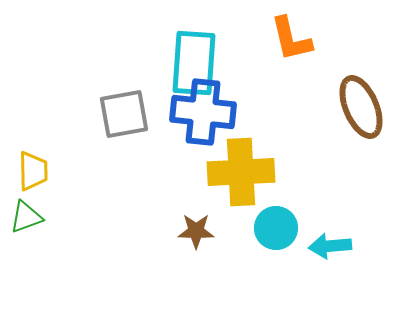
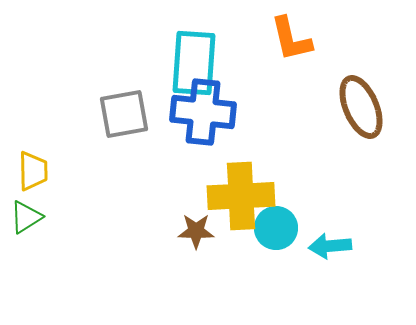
yellow cross: moved 24 px down
green triangle: rotated 12 degrees counterclockwise
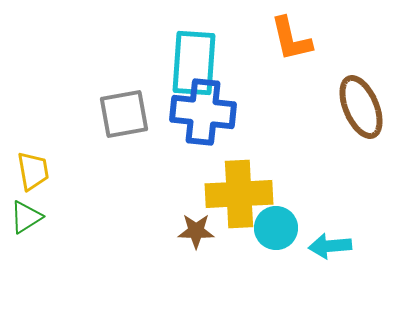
yellow trapezoid: rotated 9 degrees counterclockwise
yellow cross: moved 2 px left, 2 px up
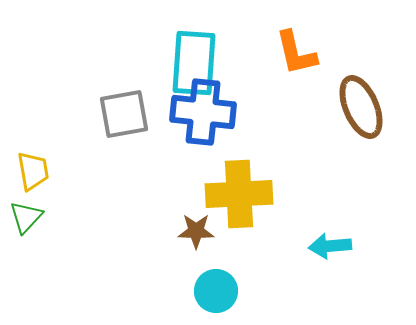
orange L-shape: moved 5 px right, 14 px down
green triangle: rotated 15 degrees counterclockwise
cyan circle: moved 60 px left, 63 px down
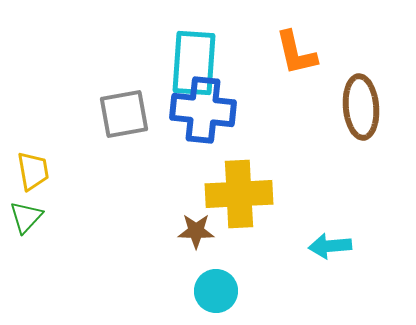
brown ellipse: rotated 18 degrees clockwise
blue cross: moved 2 px up
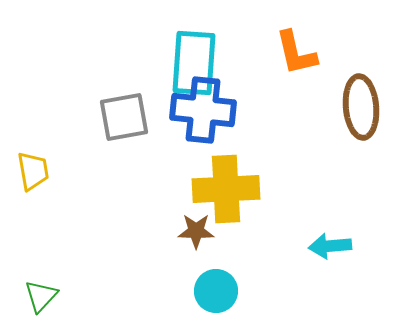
gray square: moved 3 px down
yellow cross: moved 13 px left, 5 px up
green triangle: moved 15 px right, 79 px down
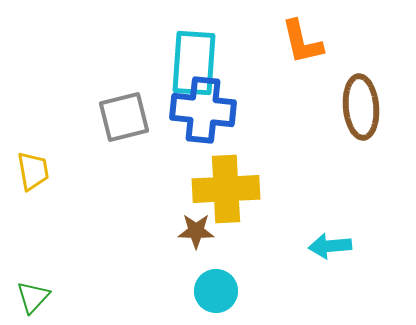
orange L-shape: moved 6 px right, 11 px up
gray square: rotated 4 degrees counterclockwise
green triangle: moved 8 px left, 1 px down
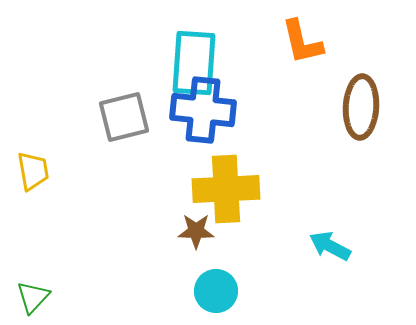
brown ellipse: rotated 8 degrees clockwise
cyan arrow: rotated 33 degrees clockwise
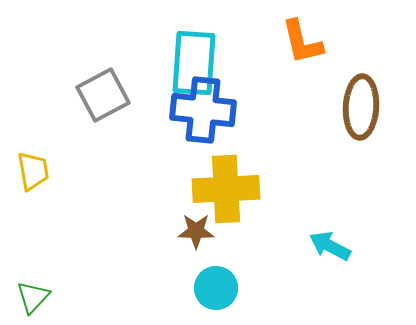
gray square: moved 21 px left, 22 px up; rotated 14 degrees counterclockwise
cyan circle: moved 3 px up
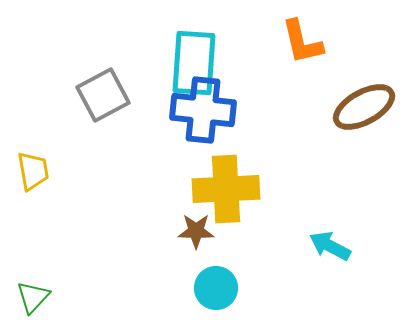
brown ellipse: moved 3 px right; rotated 58 degrees clockwise
